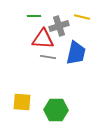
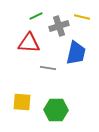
green line: moved 2 px right; rotated 24 degrees counterclockwise
red triangle: moved 14 px left, 4 px down
gray line: moved 11 px down
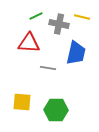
gray cross: moved 2 px up; rotated 30 degrees clockwise
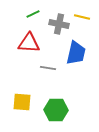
green line: moved 3 px left, 2 px up
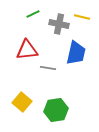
red triangle: moved 2 px left, 7 px down; rotated 10 degrees counterclockwise
yellow square: rotated 36 degrees clockwise
green hexagon: rotated 10 degrees counterclockwise
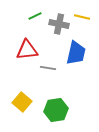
green line: moved 2 px right, 2 px down
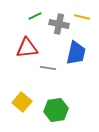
red triangle: moved 2 px up
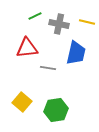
yellow line: moved 5 px right, 5 px down
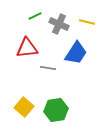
gray cross: rotated 12 degrees clockwise
blue trapezoid: rotated 20 degrees clockwise
yellow square: moved 2 px right, 5 px down
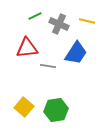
yellow line: moved 1 px up
gray line: moved 2 px up
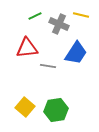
yellow line: moved 6 px left, 6 px up
yellow square: moved 1 px right
